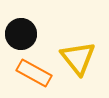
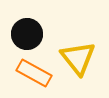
black circle: moved 6 px right
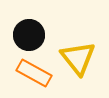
black circle: moved 2 px right, 1 px down
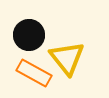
yellow triangle: moved 11 px left
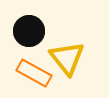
black circle: moved 4 px up
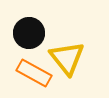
black circle: moved 2 px down
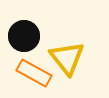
black circle: moved 5 px left, 3 px down
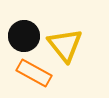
yellow triangle: moved 2 px left, 13 px up
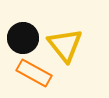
black circle: moved 1 px left, 2 px down
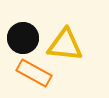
yellow triangle: rotated 45 degrees counterclockwise
